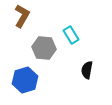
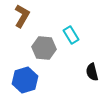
black semicircle: moved 5 px right, 2 px down; rotated 24 degrees counterclockwise
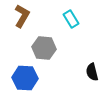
cyan rectangle: moved 16 px up
blue hexagon: moved 2 px up; rotated 20 degrees clockwise
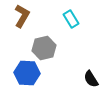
gray hexagon: rotated 20 degrees counterclockwise
black semicircle: moved 1 px left, 7 px down; rotated 18 degrees counterclockwise
blue hexagon: moved 2 px right, 5 px up
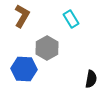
gray hexagon: moved 3 px right; rotated 15 degrees counterclockwise
blue hexagon: moved 3 px left, 4 px up
black semicircle: rotated 138 degrees counterclockwise
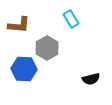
brown L-shape: moved 3 px left, 9 px down; rotated 65 degrees clockwise
black semicircle: rotated 66 degrees clockwise
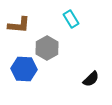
black semicircle: rotated 30 degrees counterclockwise
